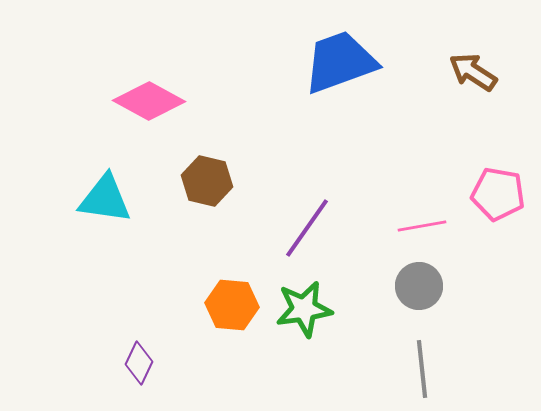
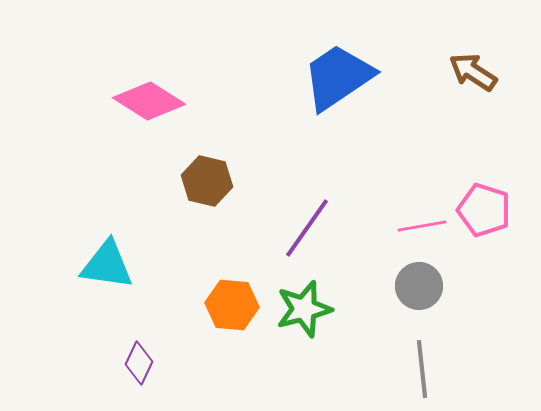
blue trapezoid: moved 2 px left, 15 px down; rotated 14 degrees counterclockwise
pink diamond: rotated 4 degrees clockwise
pink pentagon: moved 14 px left, 16 px down; rotated 8 degrees clockwise
cyan triangle: moved 2 px right, 66 px down
green star: rotated 6 degrees counterclockwise
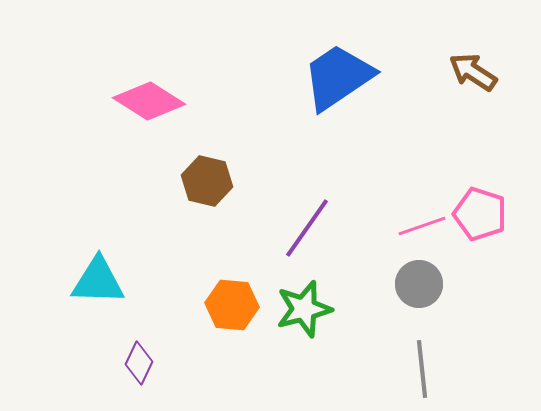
pink pentagon: moved 4 px left, 4 px down
pink line: rotated 9 degrees counterclockwise
cyan triangle: moved 9 px left, 16 px down; rotated 6 degrees counterclockwise
gray circle: moved 2 px up
